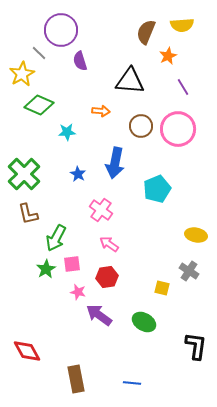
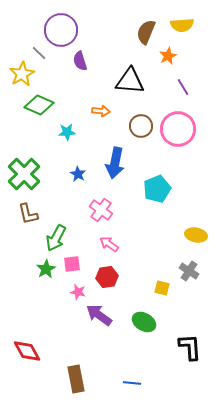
black L-shape: moved 6 px left, 1 px down; rotated 12 degrees counterclockwise
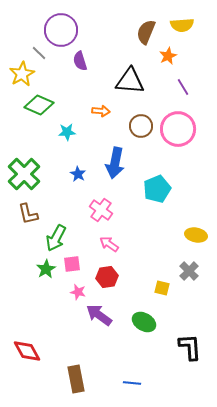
gray cross: rotated 12 degrees clockwise
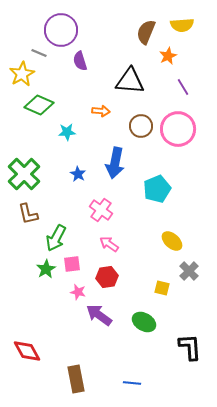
gray line: rotated 21 degrees counterclockwise
yellow ellipse: moved 24 px left, 6 px down; rotated 30 degrees clockwise
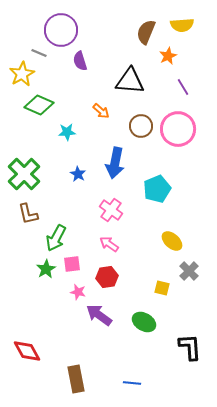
orange arrow: rotated 36 degrees clockwise
pink cross: moved 10 px right
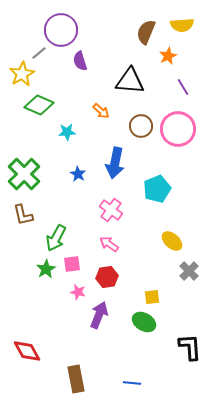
gray line: rotated 63 degrees counterclockwise
brown L-shape: moved 5 px left, 1 px down
yellow square: moved 10 px left, 9 px down; rotated 21 degrees counterclockwise
purple arrow: rotated 76 degrees clockwise
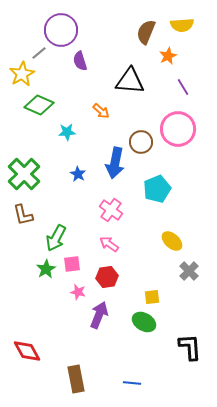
brown circle: moved 16 px down
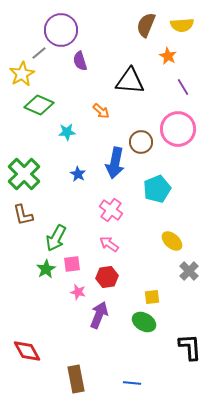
brown semicircle: moved 7 px up
orange star: rotated 18 degrees counterclockwise
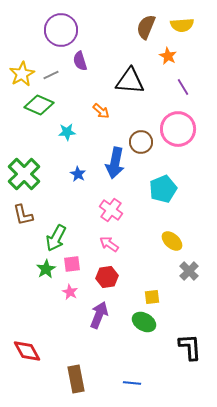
brown semicircle: moved 2 px down
gray line: moved 12 px right, 22 px down; rotated 14 degrees clockwise
cyan pentagon: moved 6 px right
pink star: moved 8 px left; rotated 14 degrees clockwise
